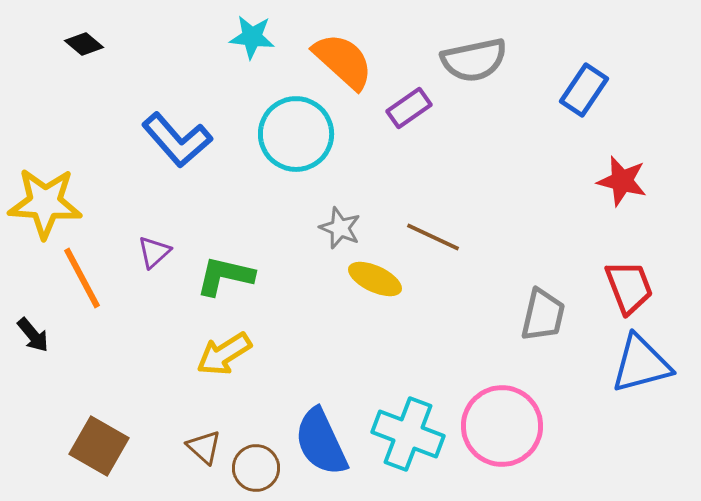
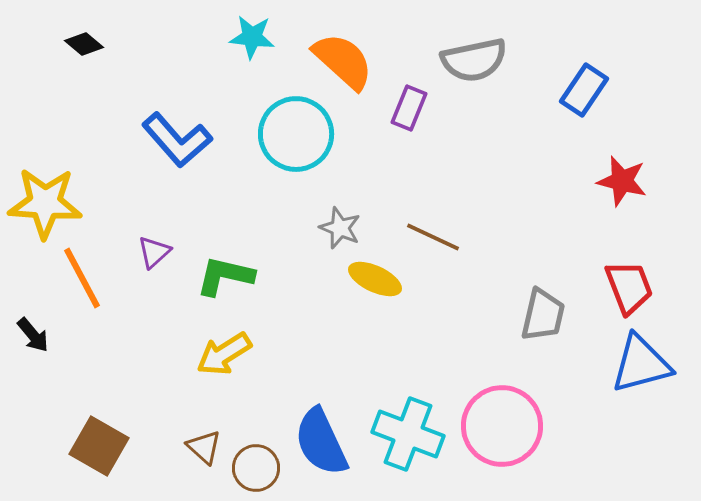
purple rectangle: rotated 33 degrees counterclockwise
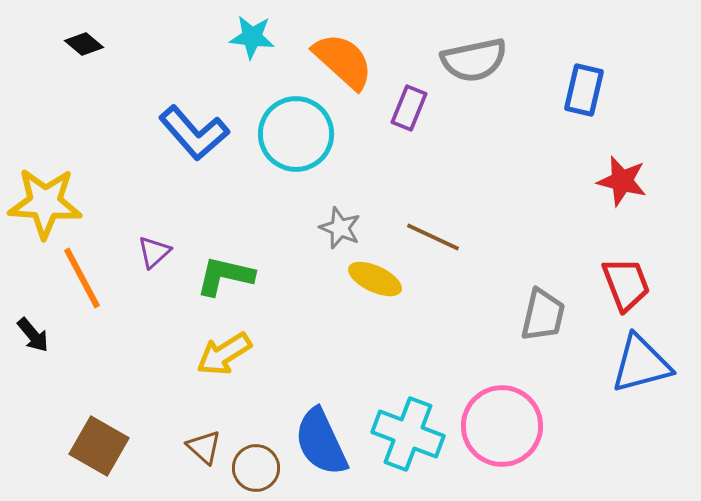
blue rectangle: rotated 21 degrees counterclockwise
blue L-shape: moved 17 px right, 7 px up
red trapezoid: moved 3 px left, 3 px up
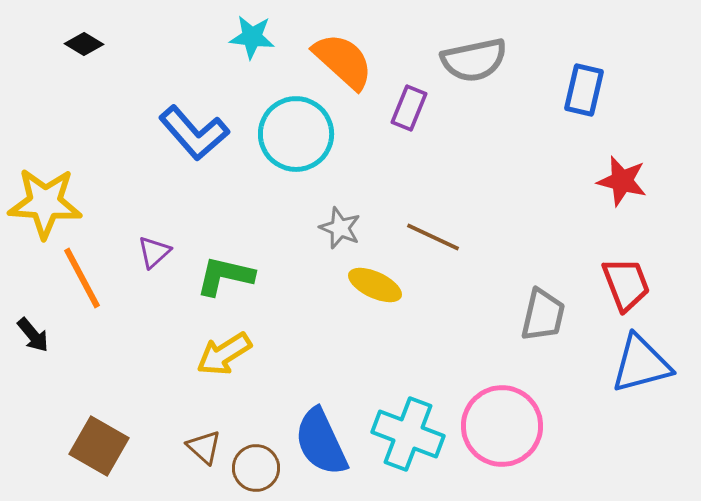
black diamond: rotated 9 degrees counterclockwise
yellow ellipse: moved 6 px down
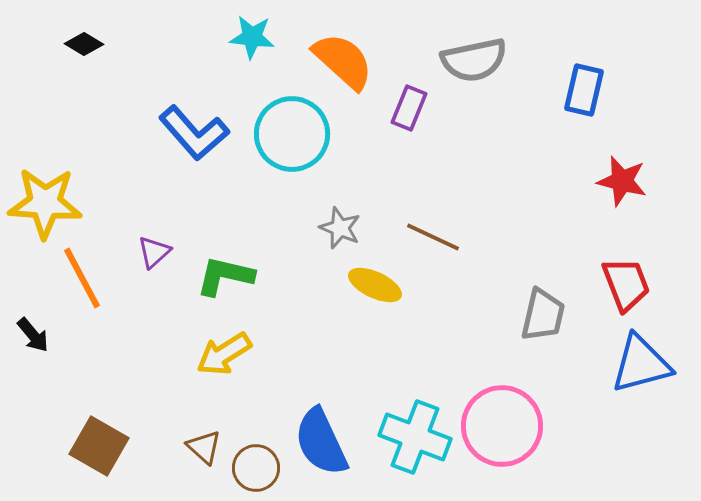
cyan circle: moved 4 px left
cyan cross: moved 7 px right, 3 px down
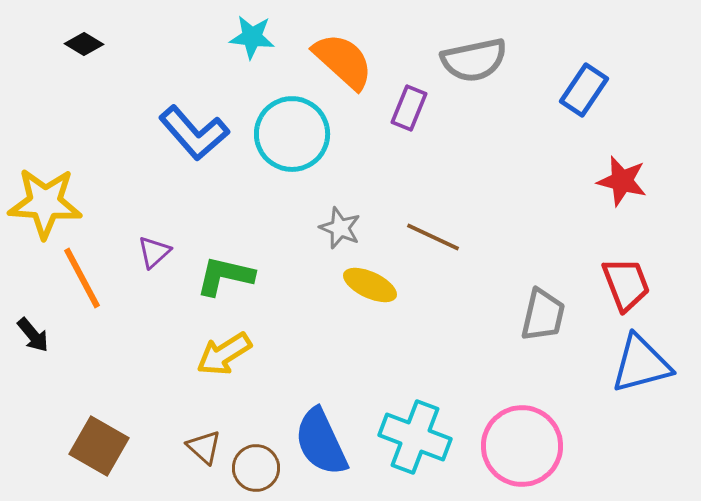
blue rectangle: rotated 21 degrees clockwise
yellow ellipse: moved 5 px left
pink circle: moved 20 px right, 20 px down
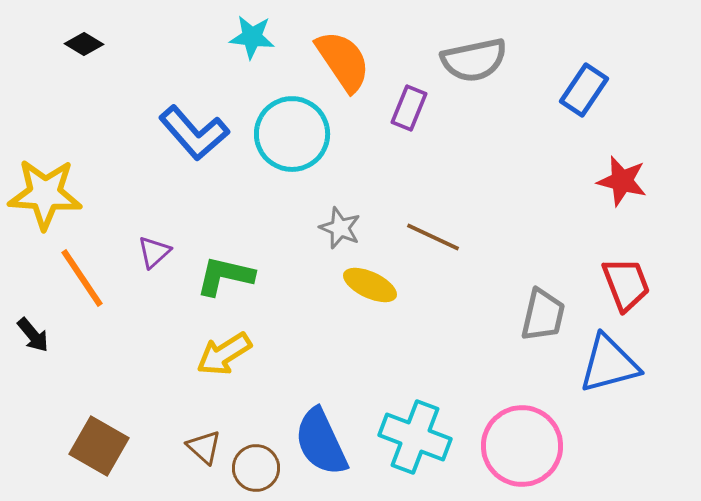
orange semicircle: rotated 14 degrees clockwise
yellow star: moved 9 px up
orange line: rotated 6 degrees counterclockwise
blue triangle: moved 32 px left
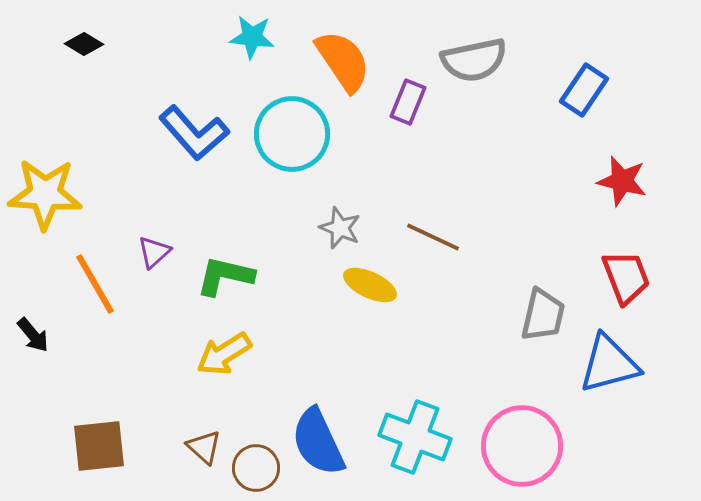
purple rectangle: moved 1 px left, 6 px up
orange line: moved 13 px right, 6 px down; rotated 4 degrees clockwise
red trapezoid: moved 7 px up
blue semicircle: moved 3 px left
brown square: rotated 36 degrees counterclockwise
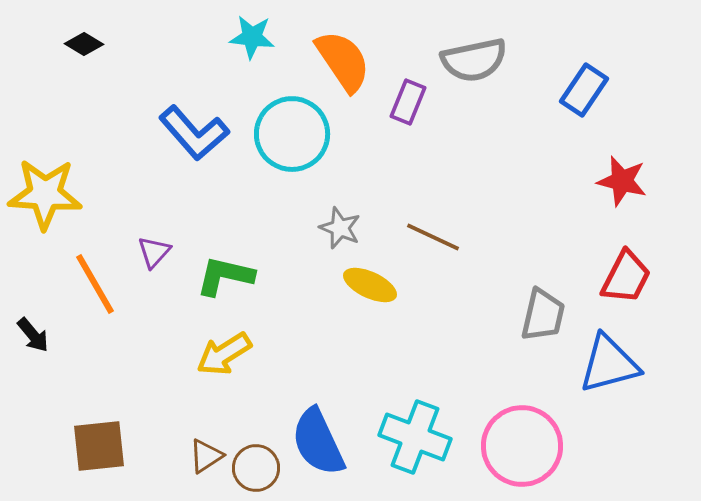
purple triangle: rotated 6 degrees counterclockwise
red trapezoid: rotated 48 degrees clockwise
brown triangle: moved 2 px right, 9 px down; rotated 45 degrees clockwise
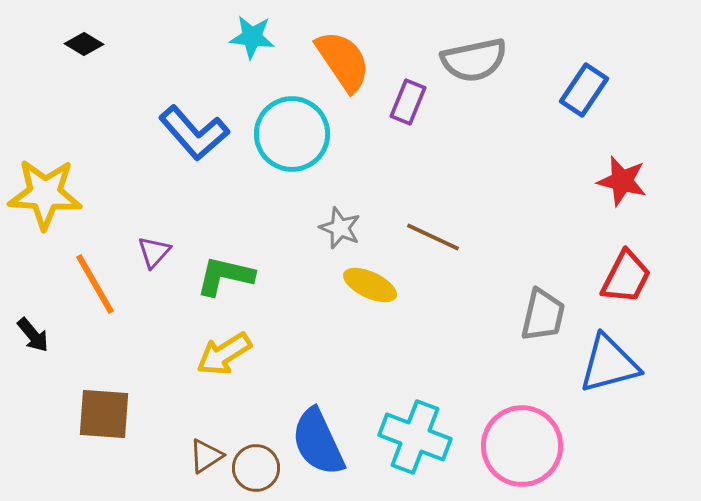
brown square: moved 5 px right, 32 px up; rotated 10 degrees clockwise
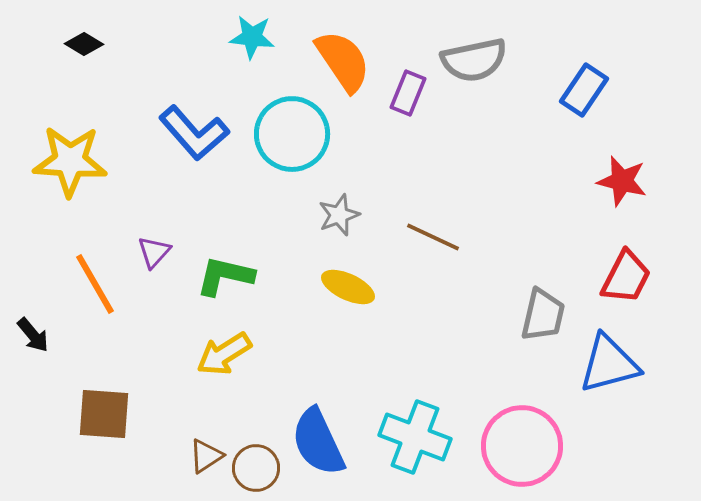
purple rectangle: moved 9 px up
yellow star: moved 25 px right, 33 px up
gray star: moved 1 px left, 13 px up; rotated 30 degrees clockwise
yellow ellipse: moved 22 px left, 2 px down
